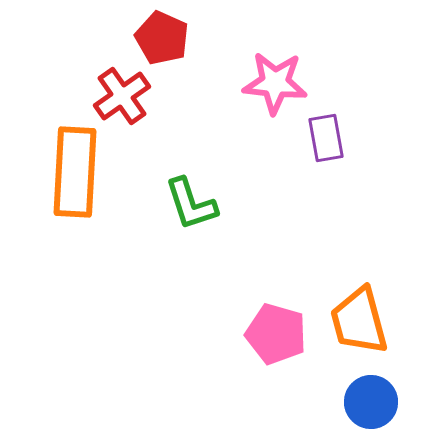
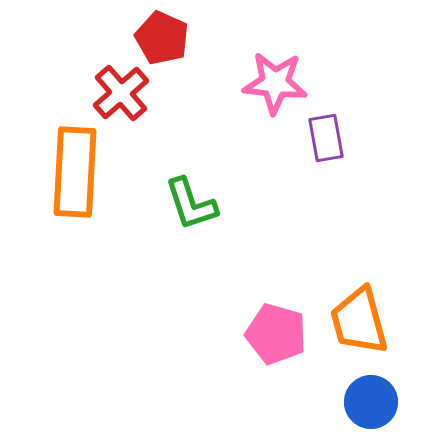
red cross: moved 1 px left, 3 px up; rotated 6 degrees counterclockwise
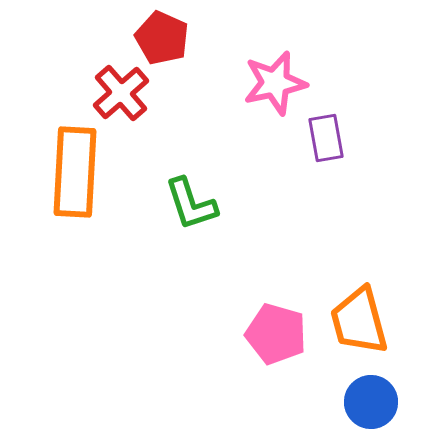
pink star: rotated 18 degrees counterclockwise
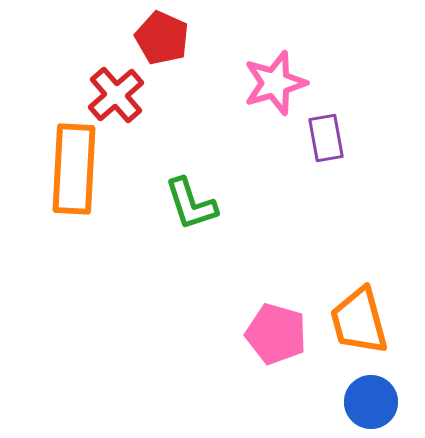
pink star: rotated 4 degrees counterclockwise
red cross: moved 5 px left, 2 px down
orange rectangle: moved 1 px left, 3 px up
